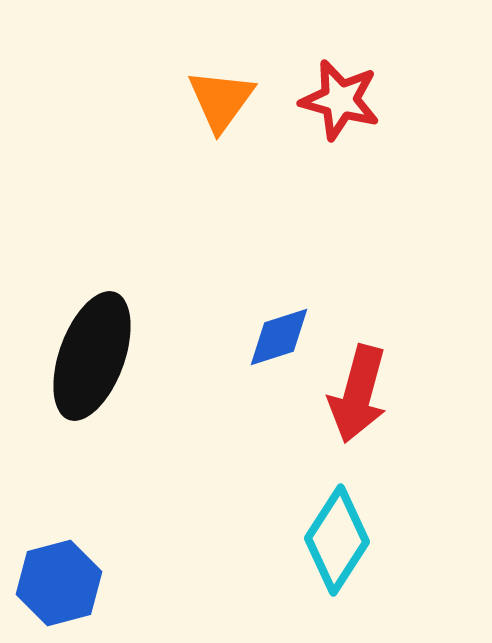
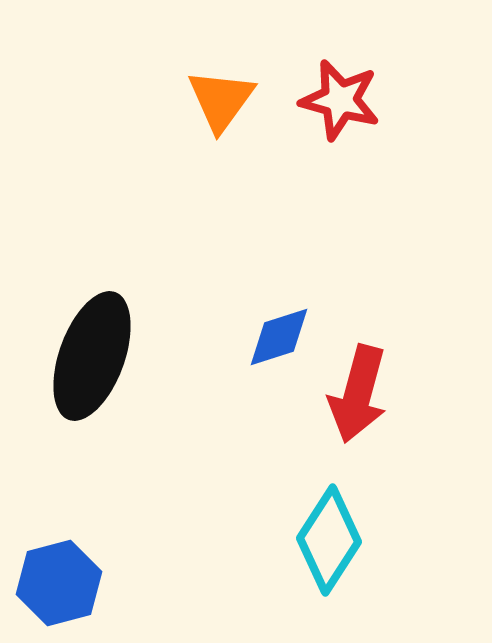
cyan diamond: moved 8 px left
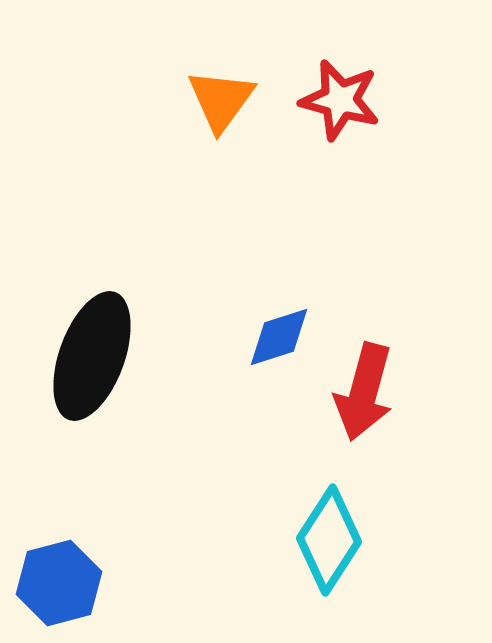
red arrow: moved 6 px right, 2 px up
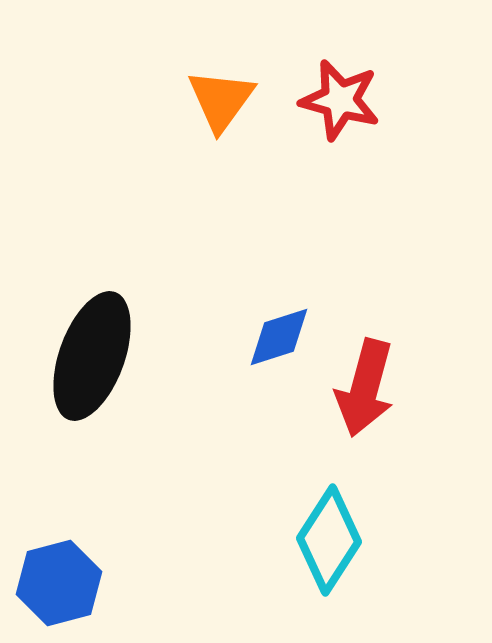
red arrow: moved 1 px right, 4 px up
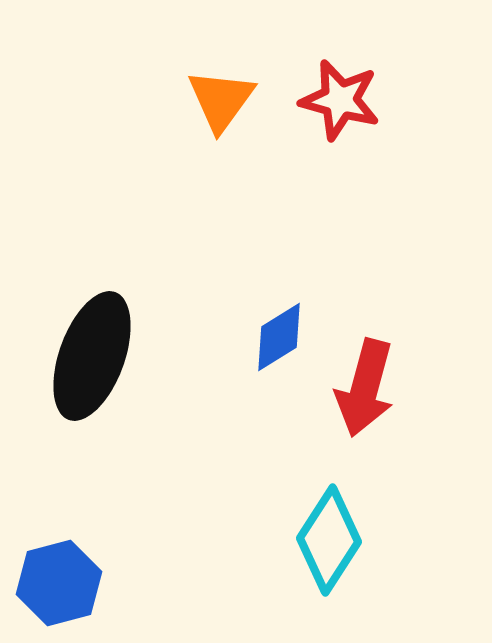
blue diamond: rotated 14 degrees counterclockwise
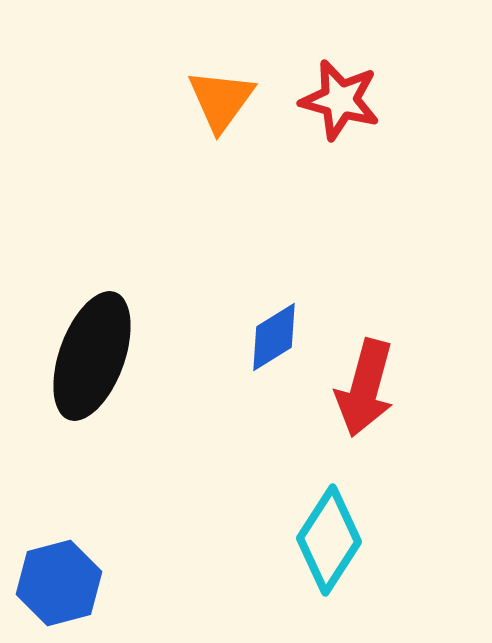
blue diamond: moved 5 px left
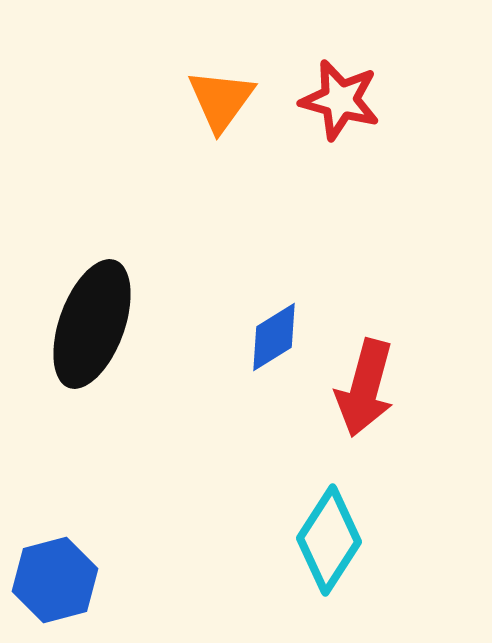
black ellipse: moved 32 px up
blue hexagon: moved 4 px left, 3 px up
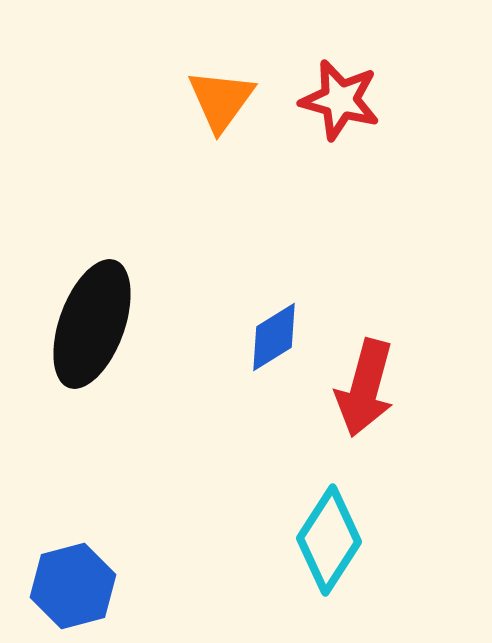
blue hexagon: moved 18 px right, 6 px down
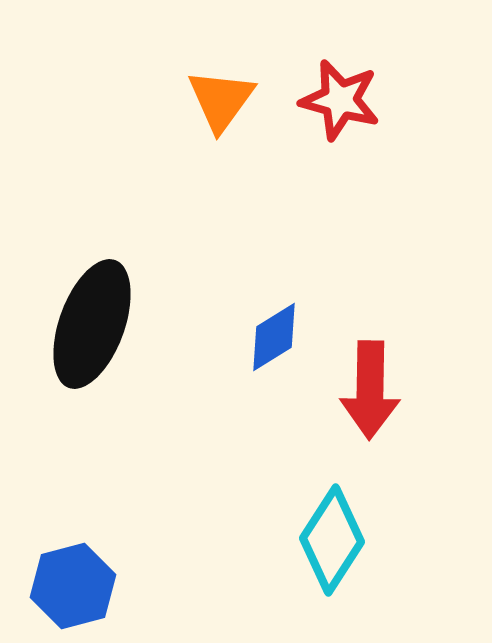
red arrow: moved 5 px right, 2 px down; rotated 14 degrees counterclockwise
cyan diamond: moved 3 px right
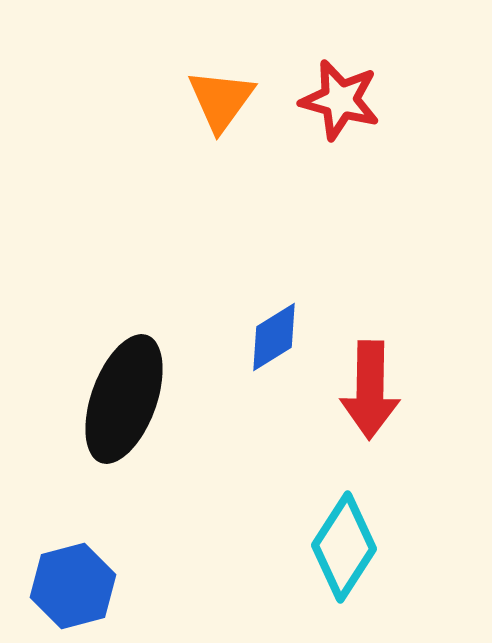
black ellipse: moved 32 px right, 75 px down
cyan diamond: moved 12 px right, 7 px down
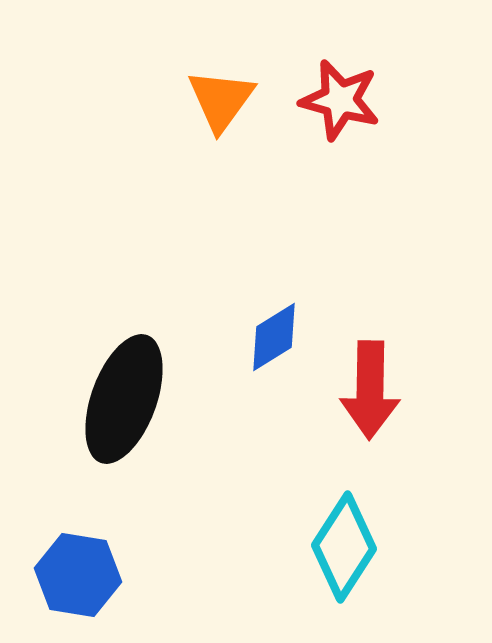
blue hexagon: moved 5 px right, 11 px up; rotated 24 degrees clockwise
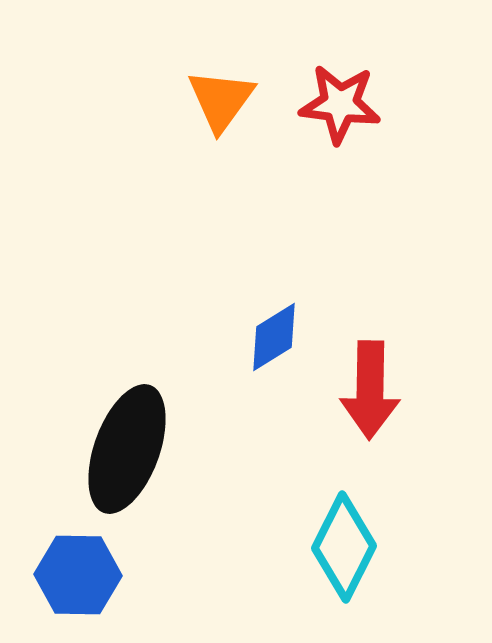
red star: moved 4 px down; rotated 8 degrees counterclockwise
black ellipse: moved 3 px right, 50 px down
cyan diamond: rotated 6 degrees counterclockwise
blue hexagon: rotated 8 degrees counterclockwise
